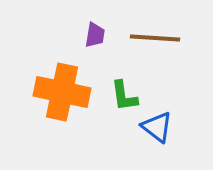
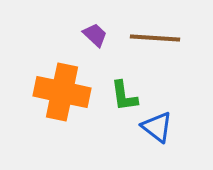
purple trapezoid: rotated 56 degrees counterclockwise
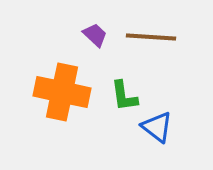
brown line: moved 4 px left, 1 px up
